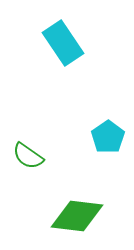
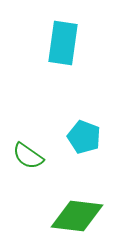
cyan rectangle: rotated 42 degrees clockwise
cyan pentagon: moved 24 px left; rotated 16 degrees counterclockwise
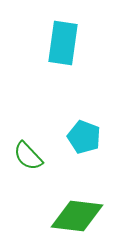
green semicircle: rotated 12 degrees clockwise
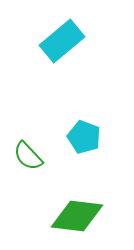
cyan rectangle: moved 1 px left, 2 px up; rotated 42 degrees clockwise
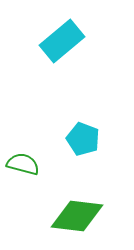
cyan pentagon: moved 1 px left, 2 px down
green semicircle: moved 5 px left, 8 px down; rotated 148 degrees clockwise
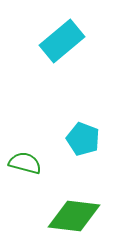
green semicircle: moved 2 px right, 1 px up
green diamond: moved 3 px left
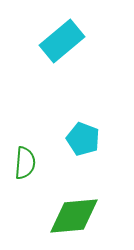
green semicircle: rotated 80 degrees clockwise
green diamond: rotated 12 degrees counterclockwise
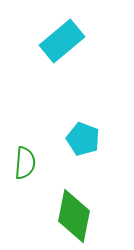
green diamond: rotated 74 degrees counterclockwise
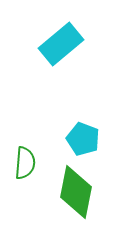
cyan rectangle: moved 1 px left, 3 px down
green diamond: moved 2 px right, 24 px up
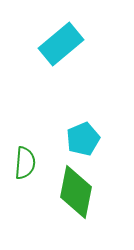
cyan pentagon: rotated 28 degrees clockwise
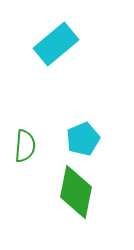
cyan rectangle: moved 5 px left
green semicircle: moved 17 px up
